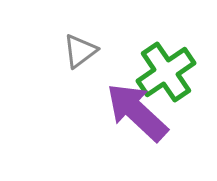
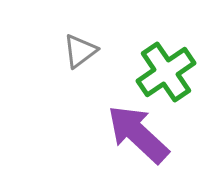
purple arrow: moved 1 px right, 22 px down
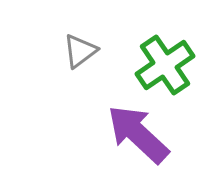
green cross: moved 1 px left, 7 px up
